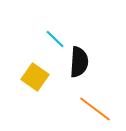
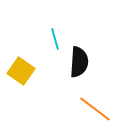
cyan line: rotated 30 degrees clockwise
yellow square: moved 14 px left, 6 px up
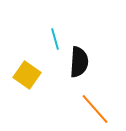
yellow square: moved 6 px right, 4 px down
orange line: rotated 12 degrees clockwise
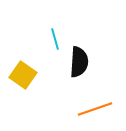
yellow square: moved 4 px left
orange line: rotated 68 degrees counterclockwise
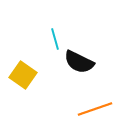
black semicircle: rotated 112 degrees clockwise
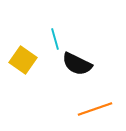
black semicircle: moved 2 px left, 2 px down
yellow square: moved 15 px up
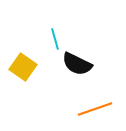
yellow square: moved 7 px down
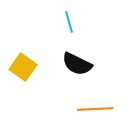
cyan line: moved 14 px right, 17 px up
orange line: rotated 16 degrees clockwise
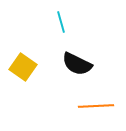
cyan line: moved 8 px left
orange line: moved 1 px right, 3 px up
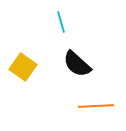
black semicircle: rotated 16 degrees clockwise
